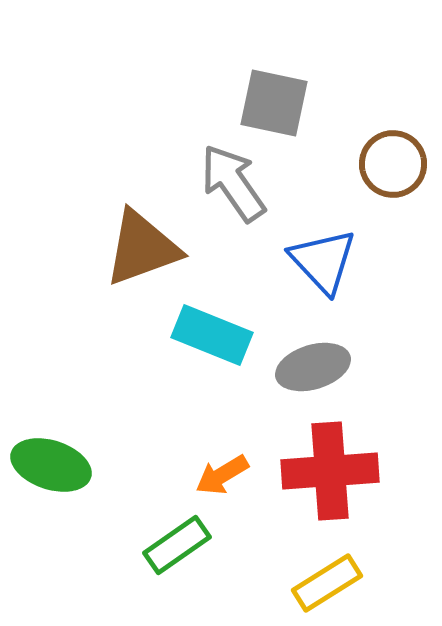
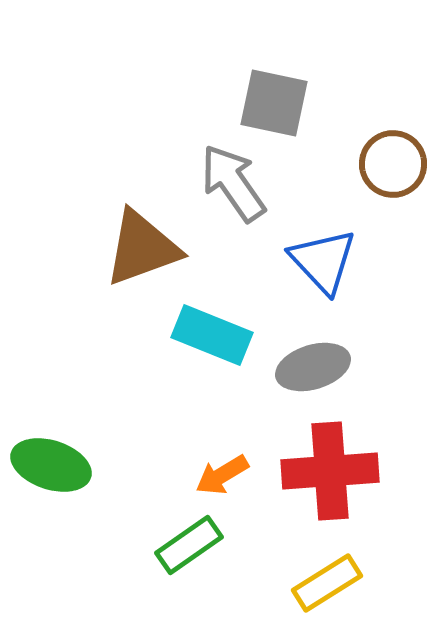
green rectangle: moved 12 px right
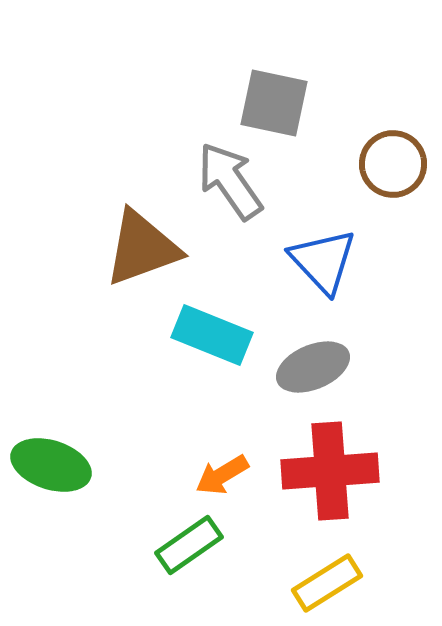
gray arrow: moved 3 px left, 2 px up
gray ellipse: rotated 6 degrees counterclockwise
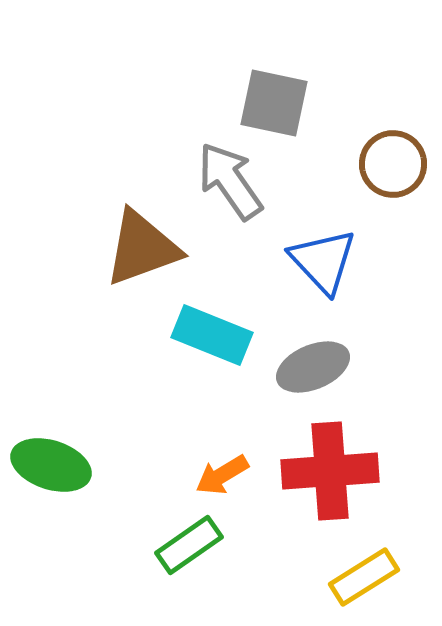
yellow rectangle: moved 37 px right, 6 px up
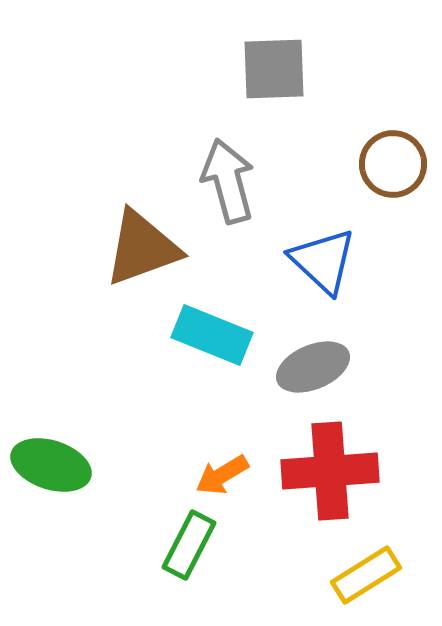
gray square: moved 34 px up; rotated 14 degrees counterclockwise
gray arrow: moved 2 px left; rotated 20 degrees clockwise
blue triangle: rotated 4 degrees counterclockwise
green rectangle: rotated 28 degrees counterclockwise
yellow rectangle: moved 2 px right, 2 px up
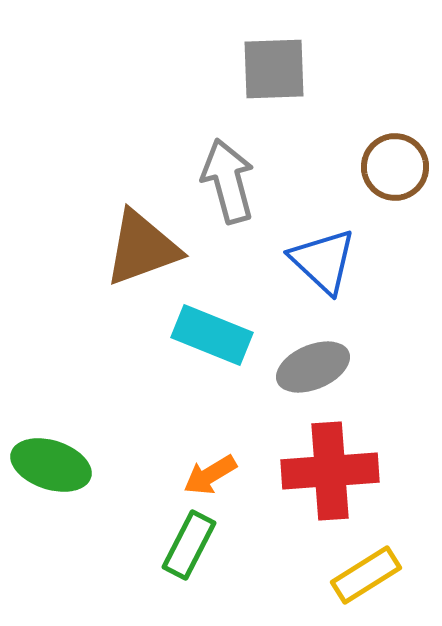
brown circle: moved 2 px right, 3 px down
orange arrow: moved 12 px left
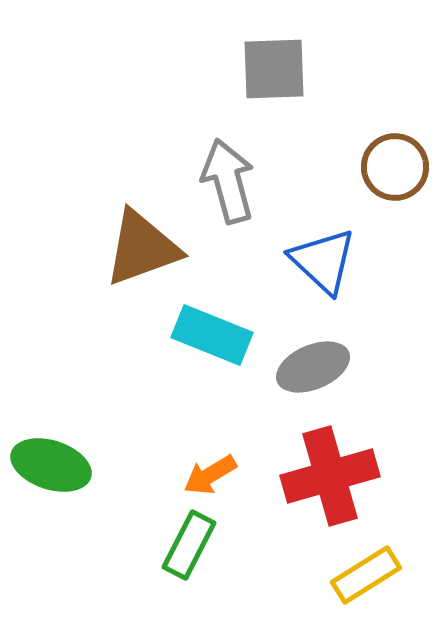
red cross: moved 5 px down; rotated 12 degrees counterclockwise
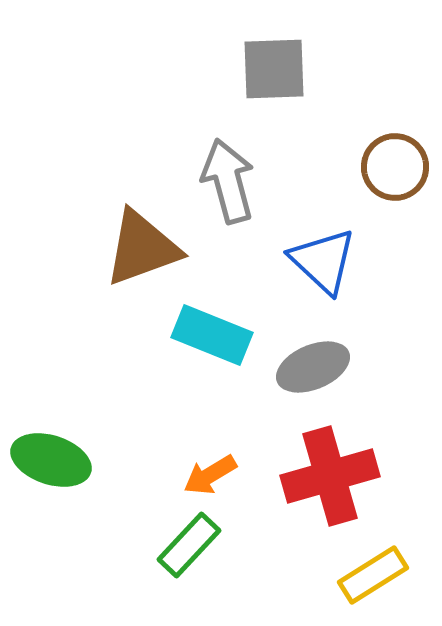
green ellipse: moved 5 px up
green rectangle: rotated 16 degrees clockwise
yellow rectangle: moved 7 px right
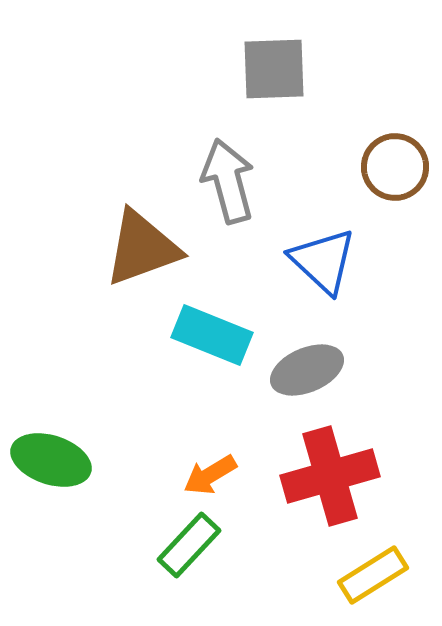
gray ellipse: moved 6 px left, 3 px down
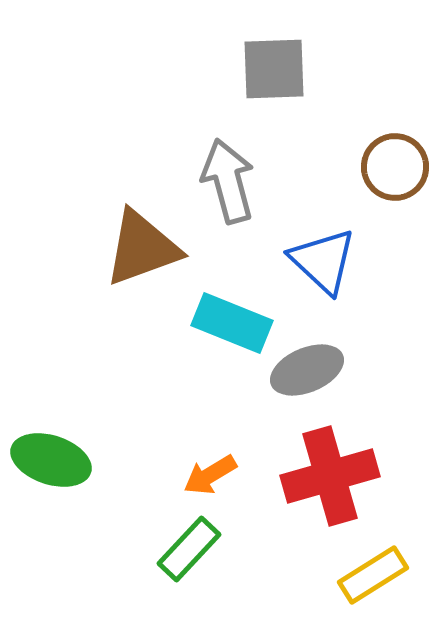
cyan rectangle: moved 20 px right, 12 px up
green rectangle: moved 4 px down
